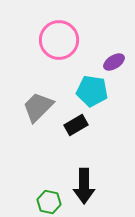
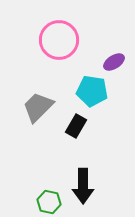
black rectangle: moved 1 px down; rotated 30 degrees counterclockwise
black arrow: moved 1 px left
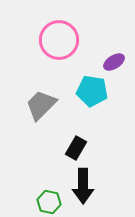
gray trapezoid: moved 3 px right, 2 px up
black rectangle: moved 22 px down
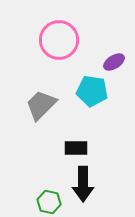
black rectangle: rotated 60 degrees clockwise
black arrow: moved 2 px up
